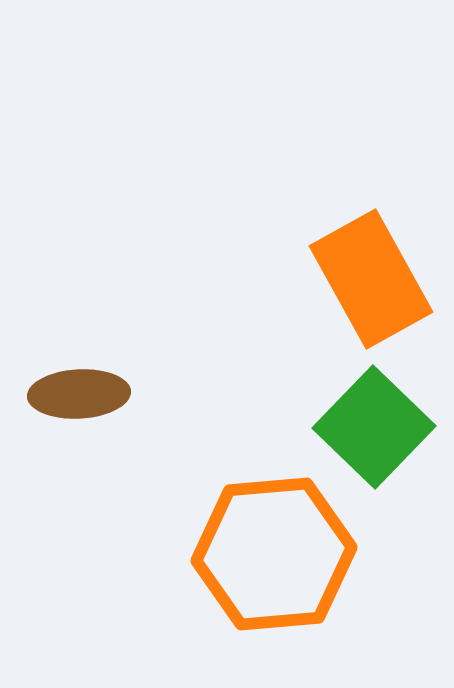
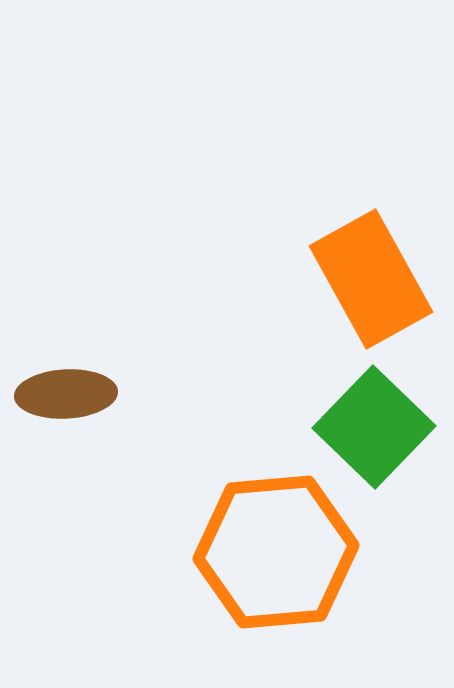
brown ellipse: moved 13 px left
orange hexagon: moved 2 px right, 2 px up
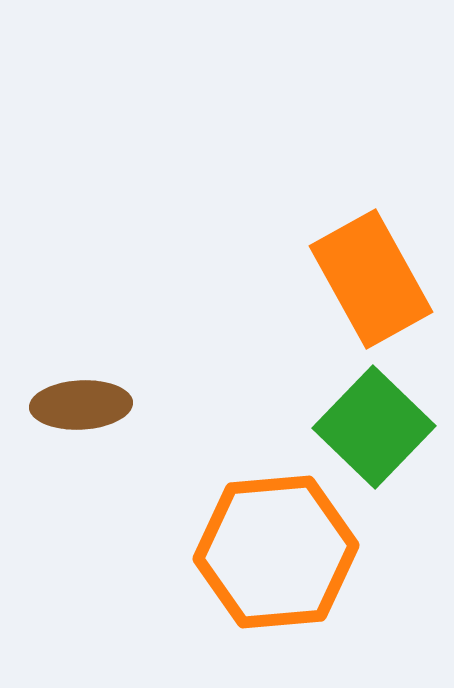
brown ellipse: moved 15 px right, 11 px down
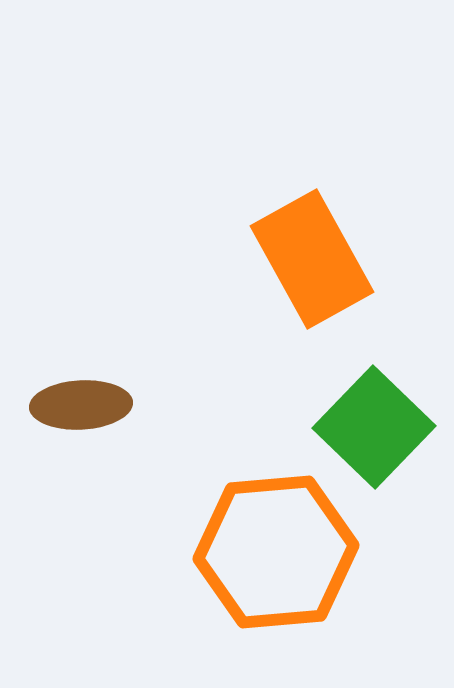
orange rectangle: moved 59 px left, 20 px up
